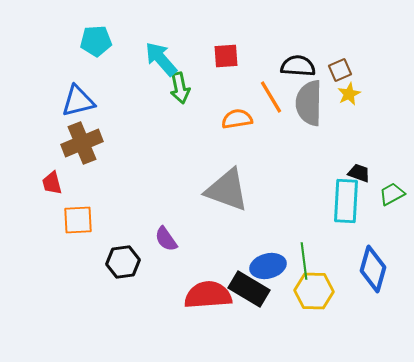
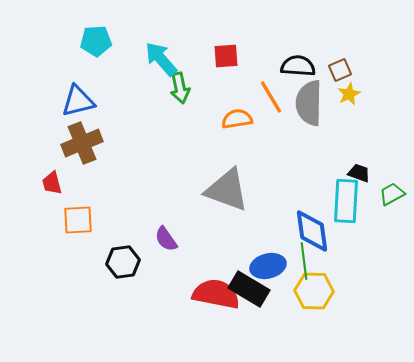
blue diamond: moved 61 px left, 38 px up; rotated 24 degrees counterclockwise
red semicircle: moved 8 px right, 1 px up; rotated 15 degrees clockwise
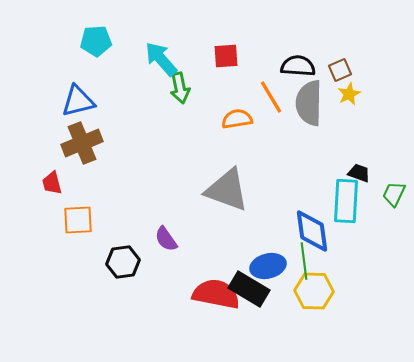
green trapezoid: moved 2 px right; rotated 36 degrees counterclockwise
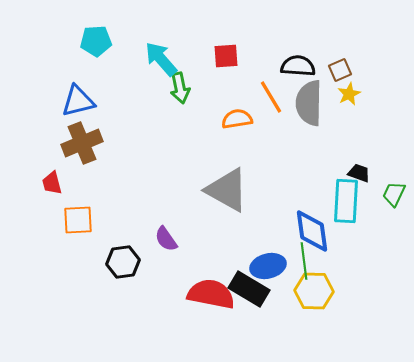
gray triangle: rotated 9 degrees clockwise
red semicircle: moved 5 px left
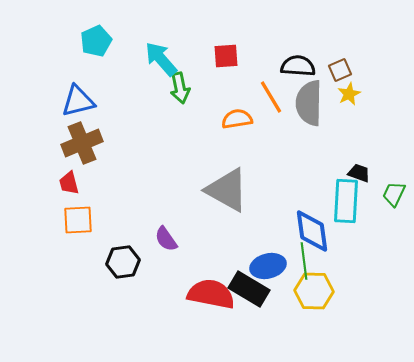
cyan pentagon: rotated 20 degrees counterclockwise
red trapezoid: moved 17 px right
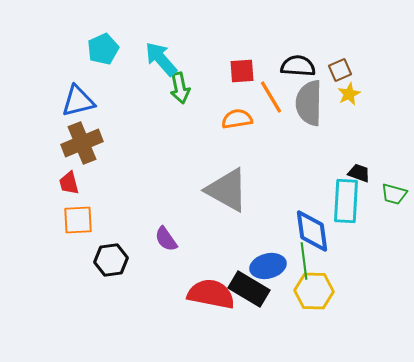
cyan pentagon: moved 7 px right, 8 px down
red square: moved 16 px right, 15 px down
green trapezoid: rotated 100 degrees counterclockwise
black hexagon: moved 12 px left, 2 px up
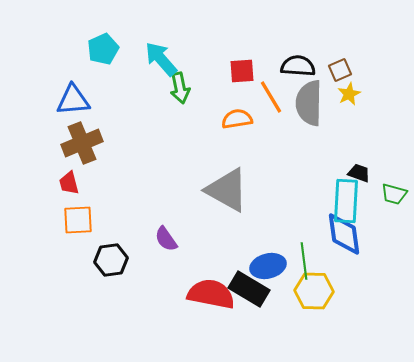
blue triangle: moved 5 px left, 1 px up; rotated 9 degrees clockwise
blue diamond: moved 32 px right, 3 px down
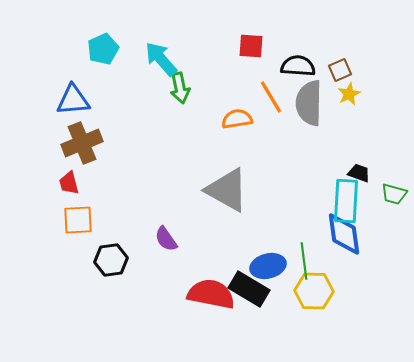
red square: moved 9 px right, 25 px up; rotated 8 degrees clockwise
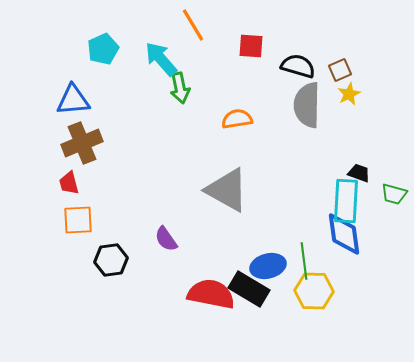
black semicircle: rotated 12 degrees clockwise
orange line: moved 78 px left, 72 px up
gray semicircle: moved 2 px left, 2 px down
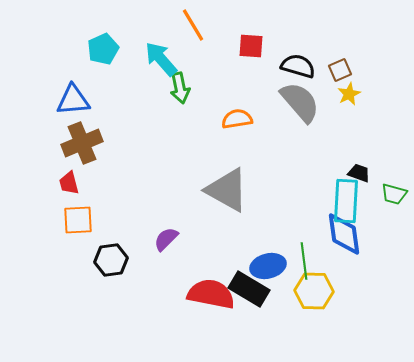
gray semicircle: moved 7 px left, 3 px up; rotated 138 degrees clockwise
purple semicircle: rotated 80 degrees clockwise
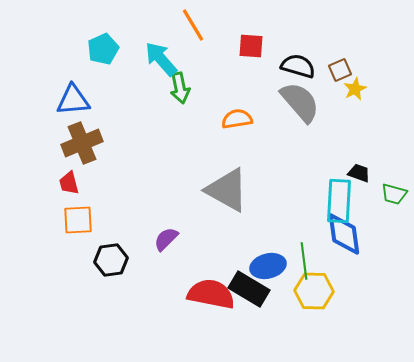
yellow star: moved 6 px right, 5 px up
cyan rectangle: moved 7 px left
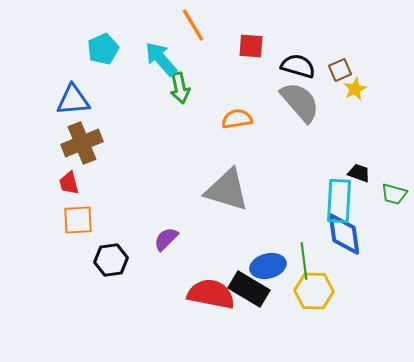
gray triangle: rotated 12 degrees counterclockwise
